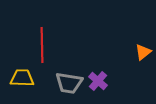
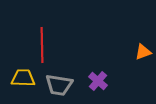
orange triangle: rotated 18 degrees clockwise
yellow trapezoid: moved 1 px right
gray trapezoid: moved 10 px left, 2 px down
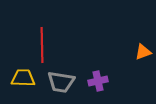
purple cross: rotated 36 degrees clockwise
gray trapezoid: moved 2 px right, 3 px up
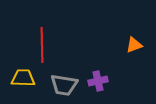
orange triangle: moved 9 px left, 7 px up
gray trapezoid: moved 3 px right, 3 px down
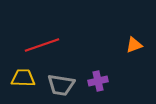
red line: rotated 72 degrees clockwise
gray trapezoid: moved 3 px left
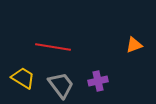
red line: moved 11 px right, 2 px down; rotated 28 degrees clockwise
yellow trapezoid: rotated 30 degrees clockwise
gray trapezoid: rotated 136 degrees counterclockwise
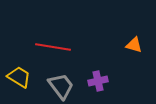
orange triangle: rotated 36 degrees clockwise
yellow trapezoid: moved 4 px left, 1 px up
gray trapezoid: moved 1 px down
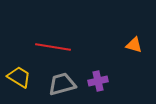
gray trapezoid: moved 1 px right, 2 px up; rotated 68 degrees counterclockwise
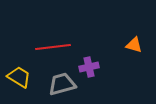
red line: rotated 16 degrees counterclockwise
purple cross: moved 9 px left, 14 px up
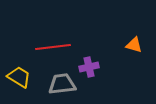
gray trapezoid: rotated 8 degrees clockwise
